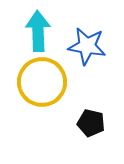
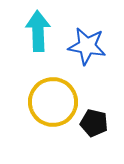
yellow circle: moved 11 px right, 20 px down
black pentagon: moved 3 px right
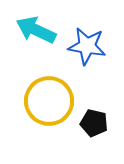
cyan arrow: moved 2 px left, 1 px up; rotated 63 degrees counterclockwise
yellow circle: moved 4 px left, 1 px up
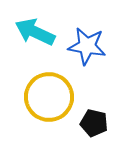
cyan arrow: moved 1 px left, 2 px down
yellow circle: moved 4 px up
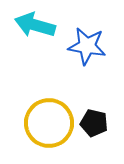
cyan arrow: moved 7 px up; rotated 9 degrees counterclockwise
yellow circle: moved 26 px down
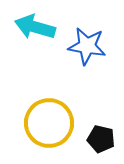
cyan arrow: moved 2 px down
black pentagon: moved 7 px right, 16 px down
